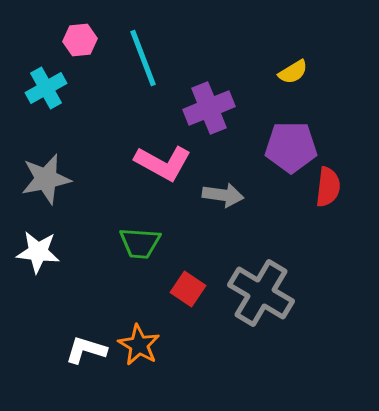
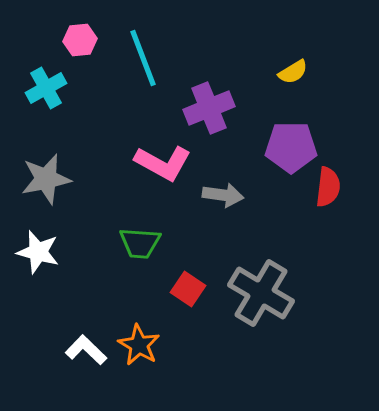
white star: rotated 9 degrees clockwise
white L-shape: rotated 27 degrees clockwise
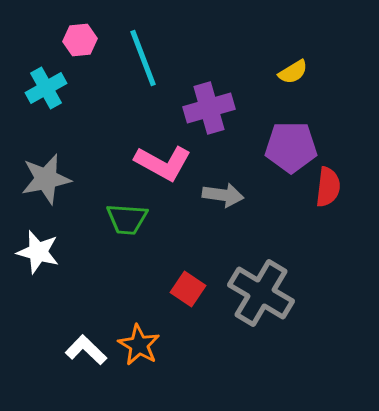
purple cross: rotated 6 degrees clockwise
green trapezoid: moved 13 px left, 24 px up
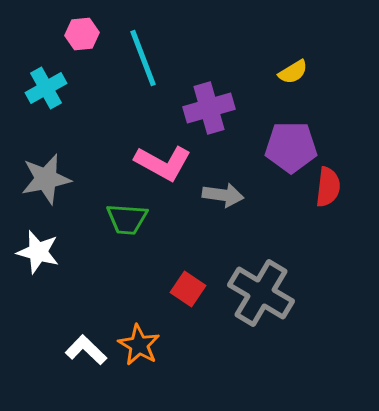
pink hexagon: moved 2 px right, 6 px up
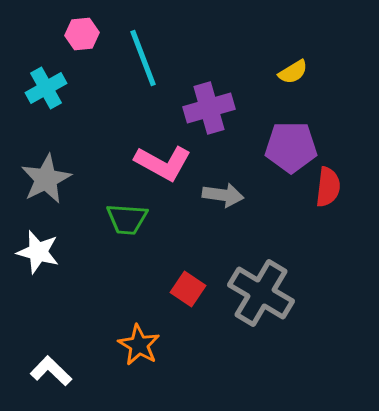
gray star: rotated 15 degrees counterclockwise
white L-shape: moved 35 px left, 21 px down
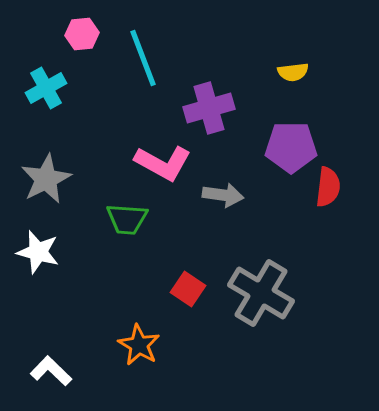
yellow semicircle: rotated 24 degrees clockwise
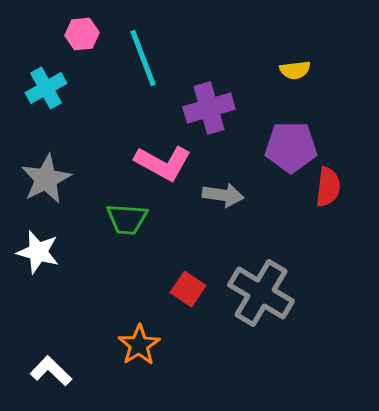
yellow semicircle: moved 2 px right, 2 px up
orange star: rotated 9 degrees clockwise
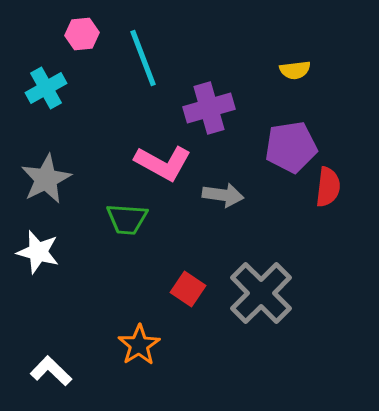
purple pentagon: rotated 9 degrees counterclockwise
gray cross: rotated 14 degrees clockwise
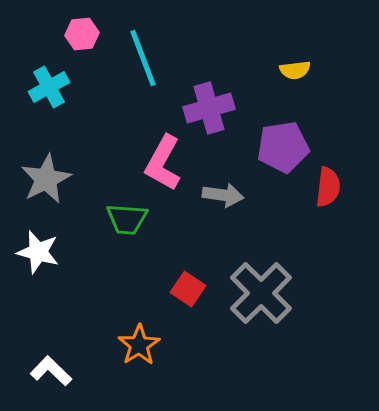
cyan cross: moved 3 px right, 1 px up
purple pentagon: moved 8 px left
pink L-shape: rotated 90 degrees clockwise
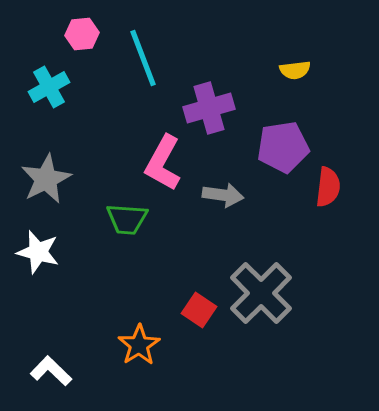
red square: moved 11 px right, 21 px down
